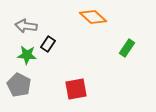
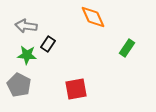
orange diamond: rotated 24 degrees clockwise
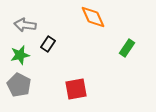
gray arrow: moved 1 px left, 1 px up
green star: moved 7 px left; rotated 18 degrees counterclockwise
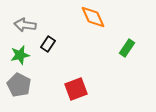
red square: rotated 10 degrees counterclockwise
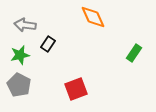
green rectangle: moved 7 px right, 5 px down
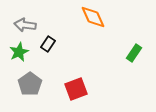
green star: moved 1 px left, 3 px up; rotated 12 degrees counterclockwise
gray pentagon: moved 11 px right, 1 px up; rotated 10 degrees clockwise
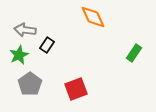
gray arrow: moved 5 px down
black rectangle: moved 1 px left, 1 px down
green star: moved 3 px down
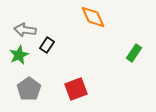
gray pentagon: moved 1 px left, 5 px down
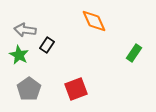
orange diamond: moved 1 px right, 4 px down
green star: rotated 18 degrees counterclockwise
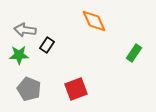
green star: rotated 30 degrees counterclockwise
gray pentagon: rotated 15 degrees counterclockwise
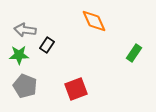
gray pentagon: moved 4 px left, 3 px up
